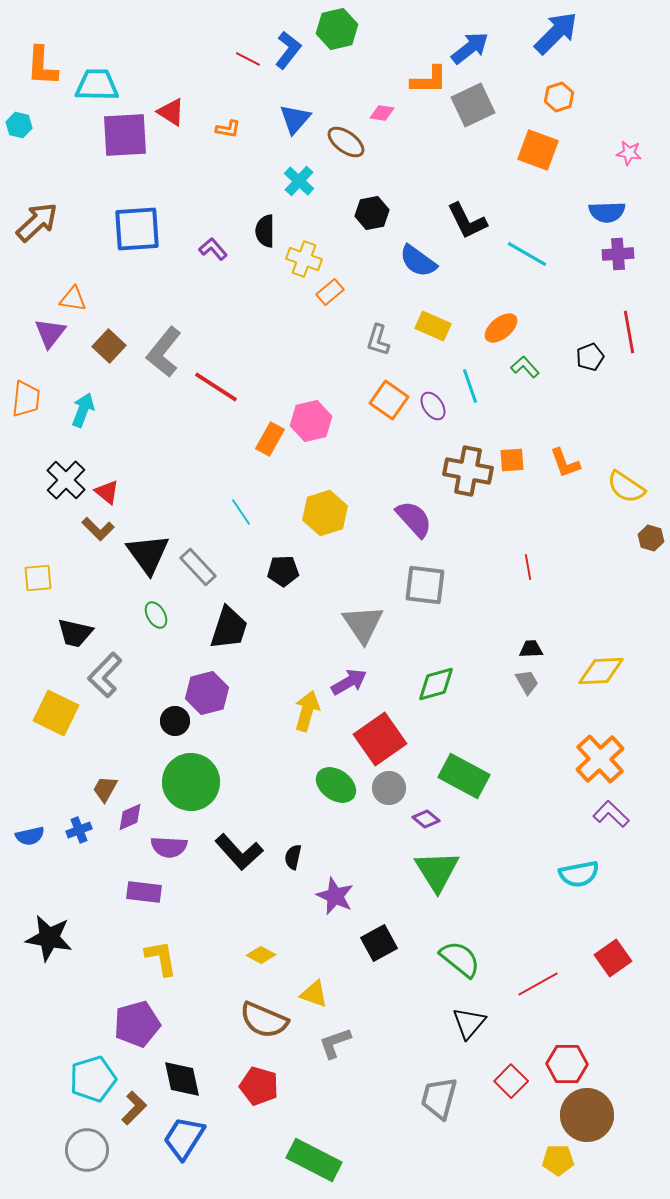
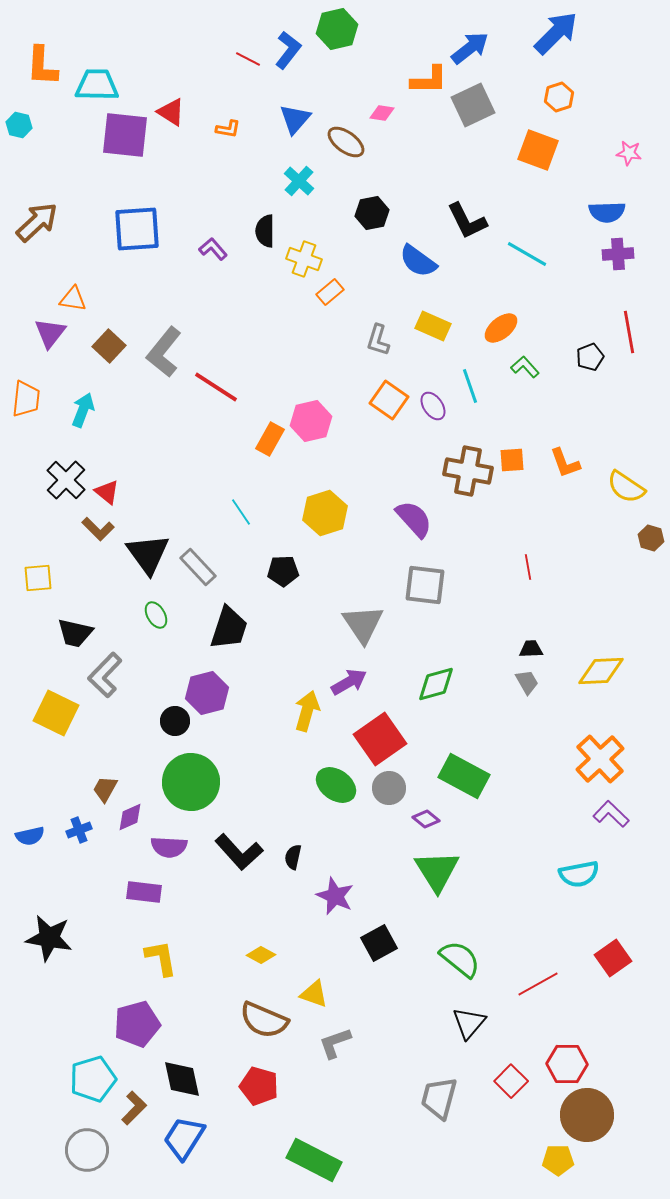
purple square at (125, 135): rotated 9 degrees clockwise
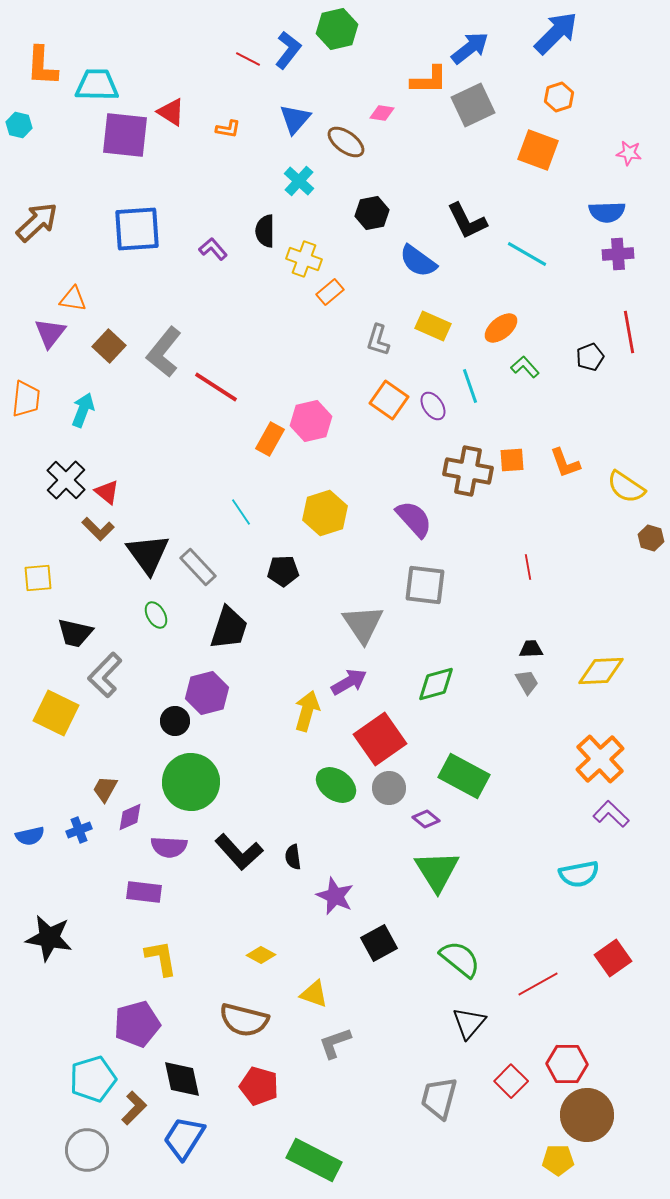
black semicircle at (293, 857): rotated 20 degrees counterclockwise
brown semicircle at (264, 1020): moved 20 px left; rotated 9 degrees counterclockwise
